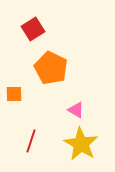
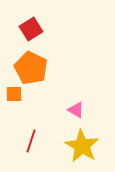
red square: moved 2 px left
orange pentagon: moved 20 px left
yellow star: moved 1 px right, 2 px down
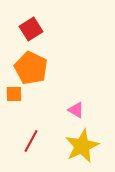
red line: rotated 10 degrees clockwise
yellow star: rotated 16 degrees clockwise
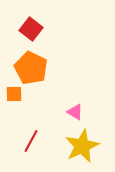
red square: rotated 20 degrees counterclockwise
pink triangle: moved 1 px left, 2 px down
